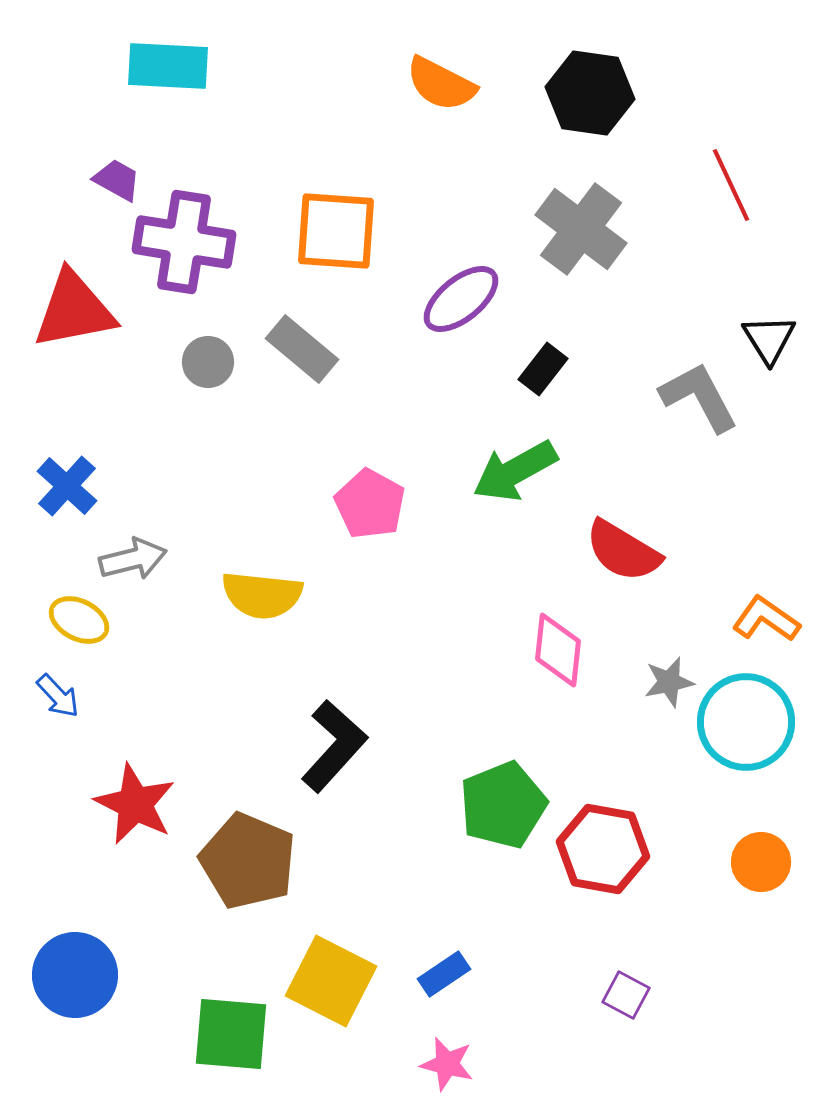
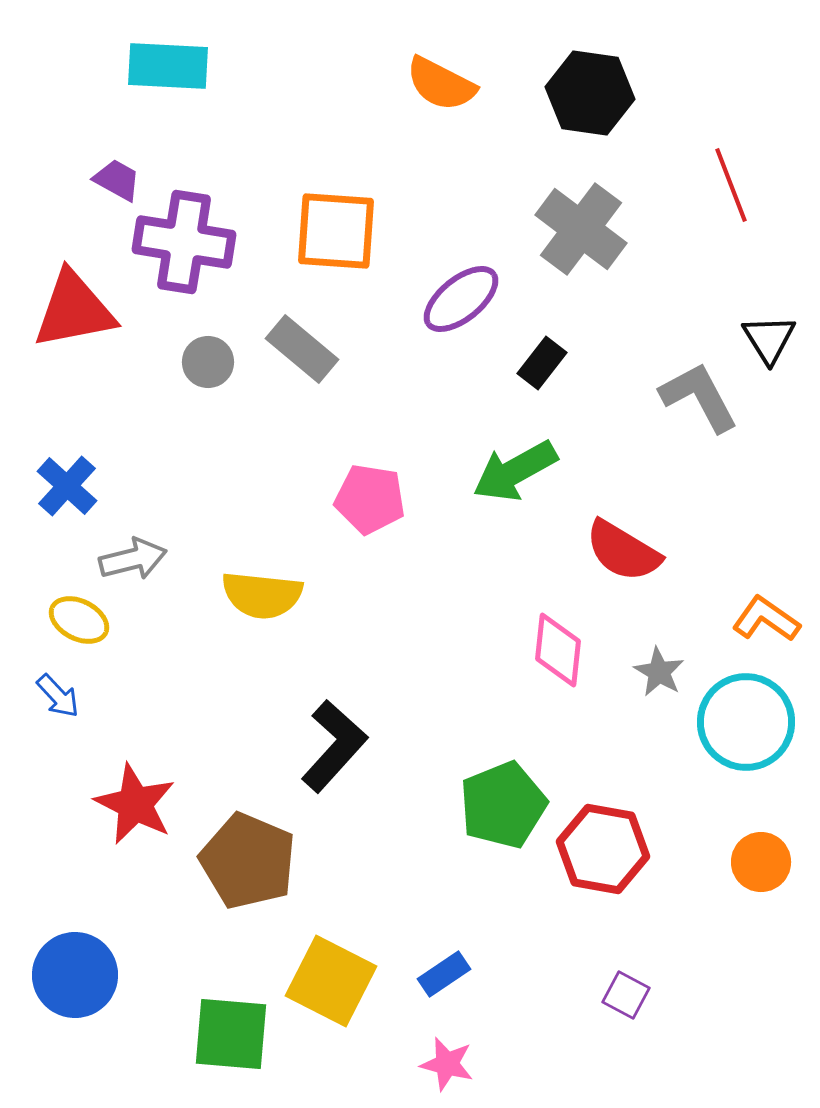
red line: rotated 4 degrees clockwise
black rectangle: moved 1 px left, 6 px up
pink pentagon: moved 5 px up; rotated 20 degrees counterclockwise
gray star: moved 10 px left, 10 px up; rotated 30 degrees counterclockwise
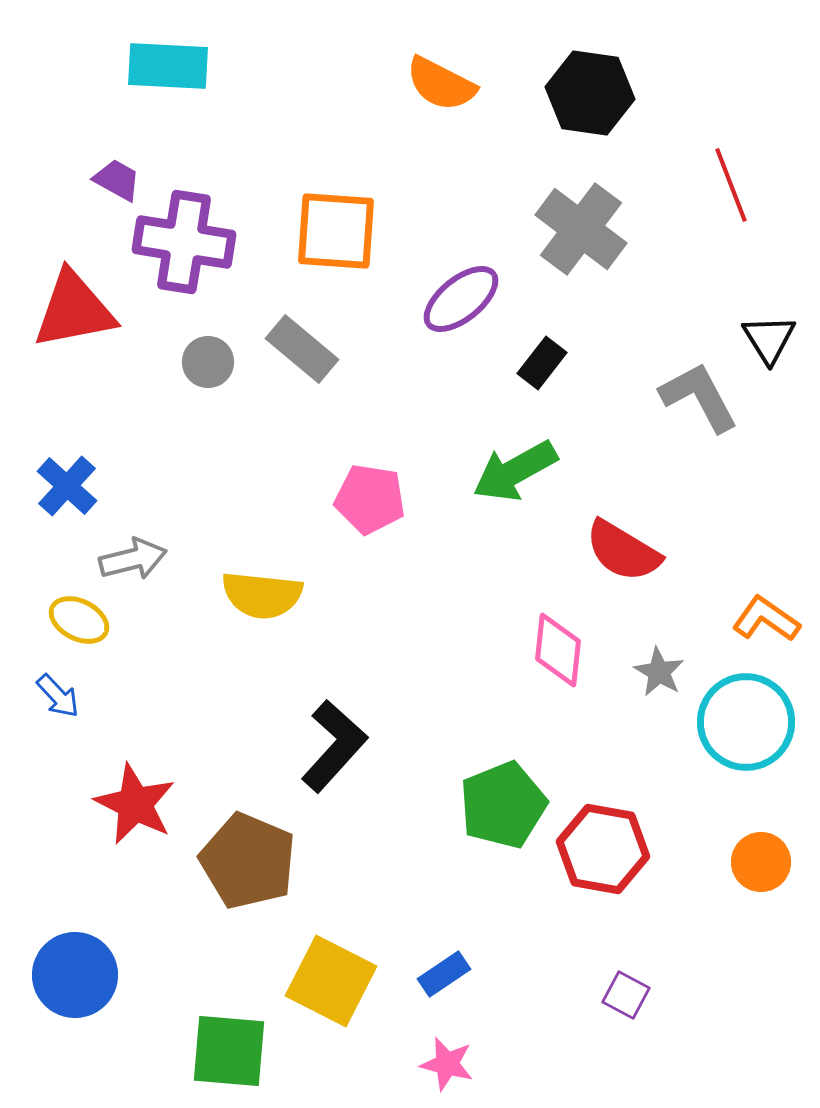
green square: moved 2 px left, 17 px down
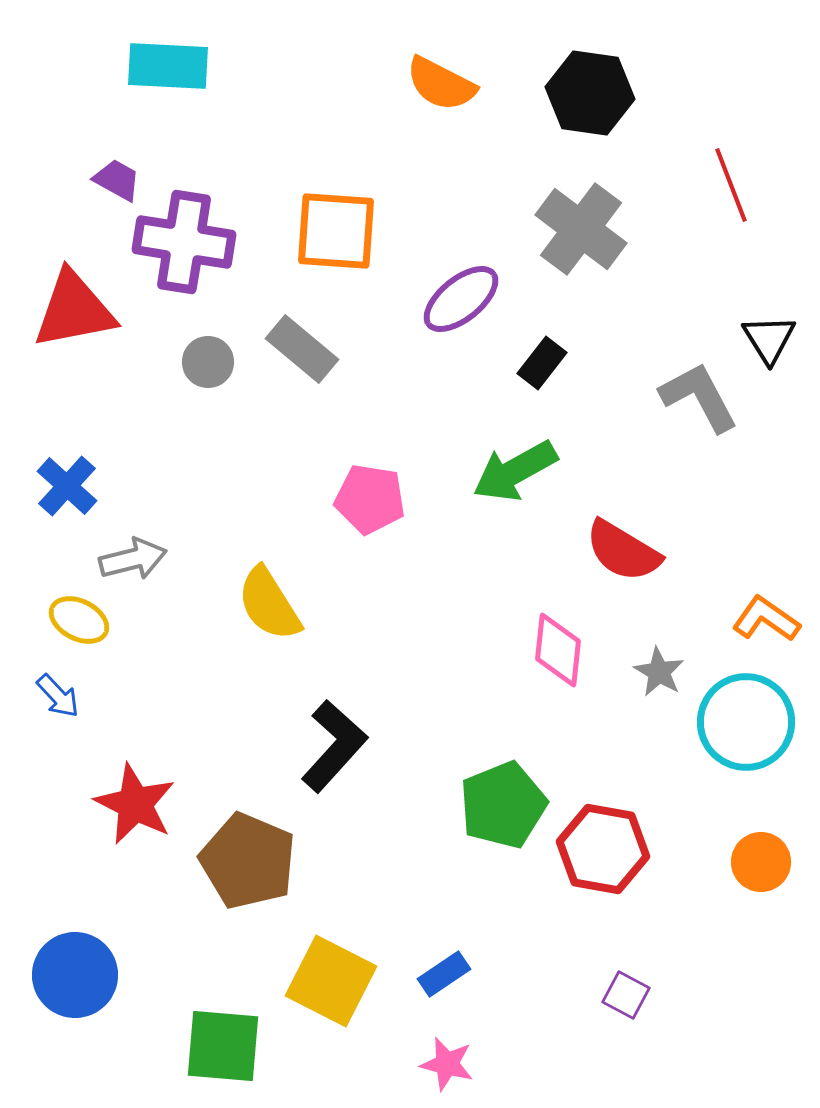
yellow semicircle: moved 7 px right, 9 px down; rotated 52 degrees clockwise
green square: moved 6 px left, 5 px up
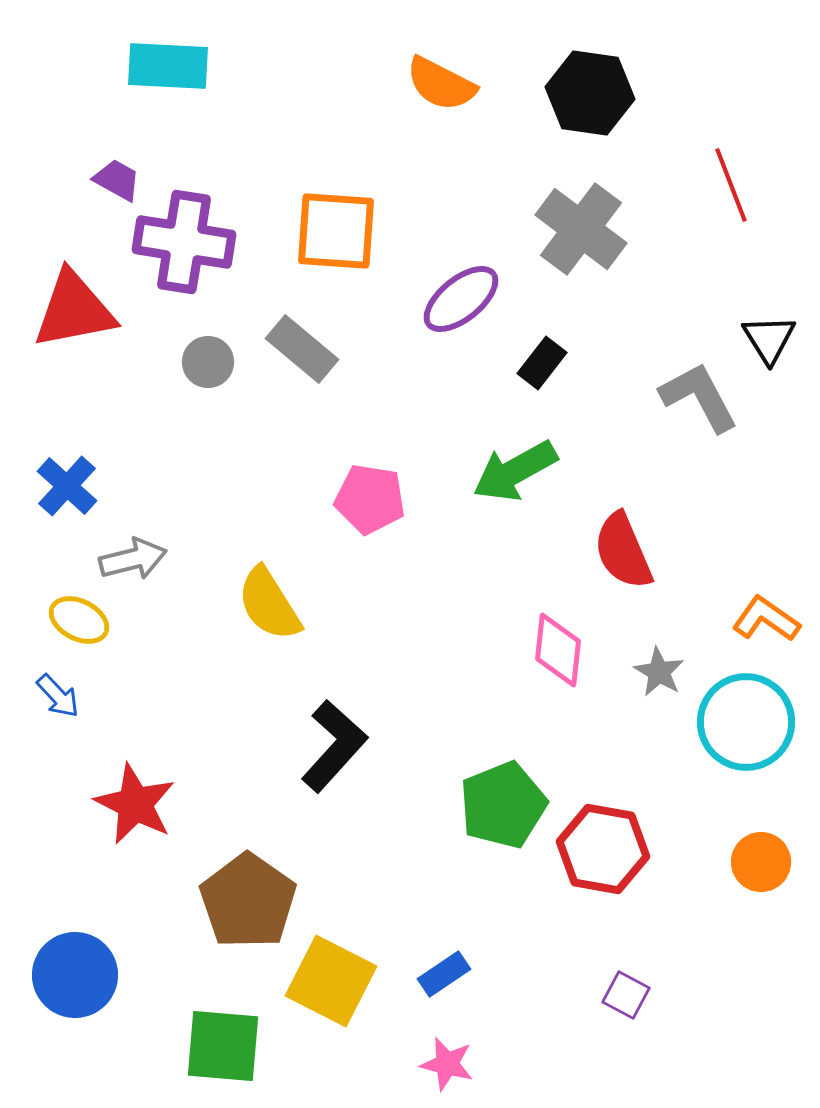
red semicircle: rotated 36 degrees clockwise
brown pentagon: moved 40 px down; rotated 12 degrees clockwise
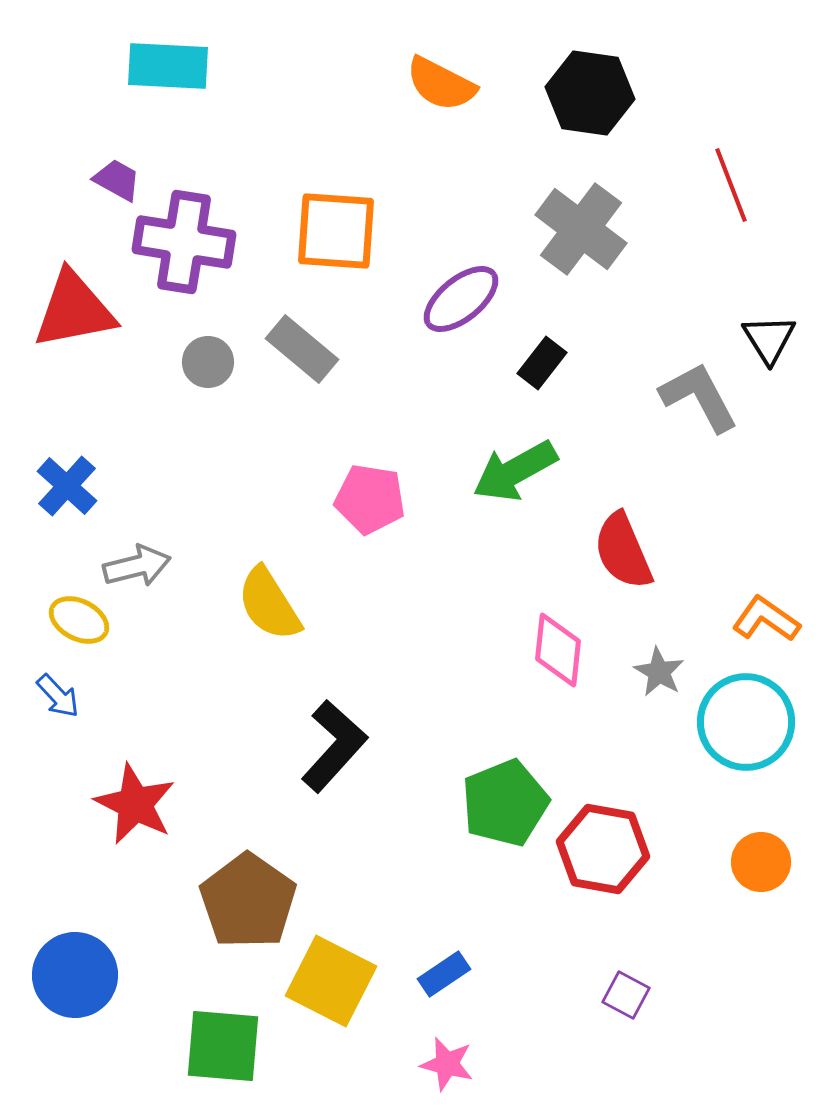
gray arrow: moved 4 px right, 7 px down
green pentagon: moved 2 px right, 2 px up
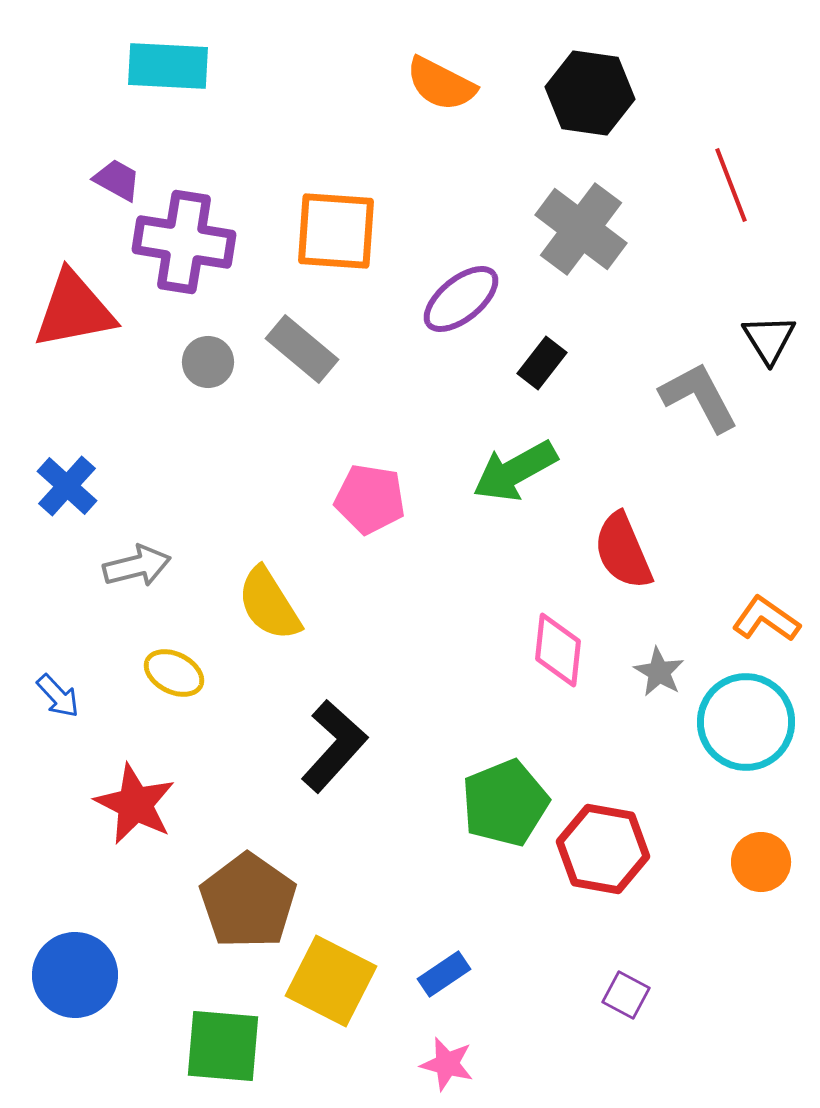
yellow ellipse: moved 95 px right, 53 px down
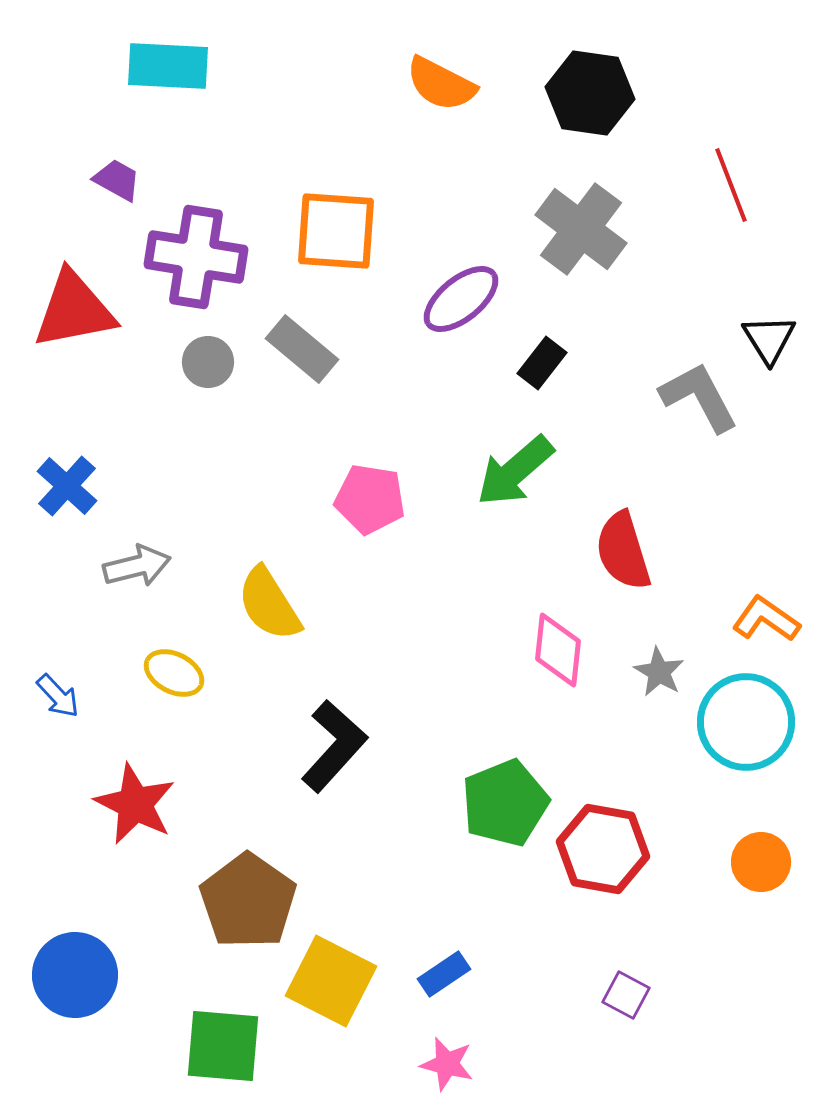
purple cross: moved 12 px right, 15 px down
green arrow: rotated 12 degrees counterclockwise
red semicircle: rotated 6 degrees clockwise
